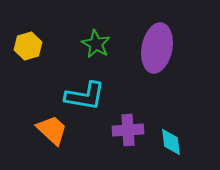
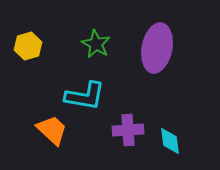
cyan diamond: moved 1 px left, 1 px up
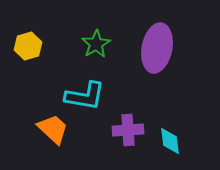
green star: rotated 12 degrees clockwise
orange trapezoid: moved 1 px right, 1 px up
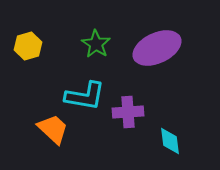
green star: rotated 8 degrees counterclockwise
purple ellipse: rotated 54 degrees clockwise
purple cross: moved 18 px up
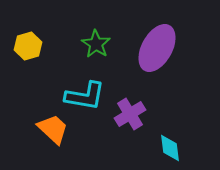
purple ellipse: rotated 36 degrees counterclockwise
purple cross: moved 2 px right, 2 px down; rotated 28 degrees counterclockwise
cyan diamond: moved 7 px down
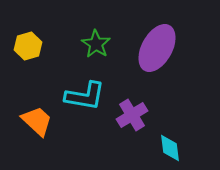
purple cross: moved 2 px right, 1 px down
orange trapezoid: moved 16 px left, 8 px up
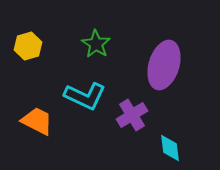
purple ellipse: moved 7 px right, 17 px down; rotated 12 degrees counterclockwise
cyan L-shape: rotated 15 degrees clockwise
orange trapezoid: rotated 16 degrees counterclockwise
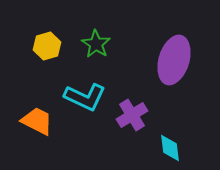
yellow hexagon: moved 19 px right
purple ellipse: moved 10 px right, 5 px up
cyan L-shape: moved 1 px down
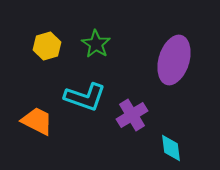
cyan L-shape: rotated 6 degrees counterclockwise
cyan diamond: moved 1 px right
